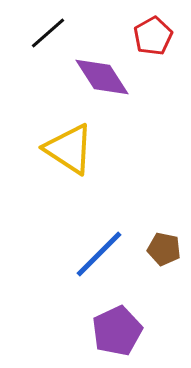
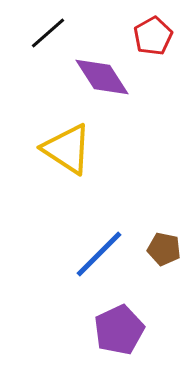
yellow triangle: moved 2 px left
purple pentagon: moved 2 px right, 1 px up
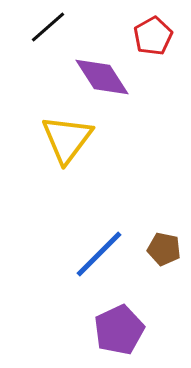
black line: moved 6 px up
yellow triangle: moved 10 px up; rotated 34 degrees clockwise
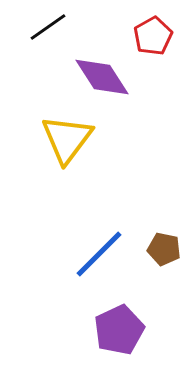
black line: rotated 6 degrees clockwise
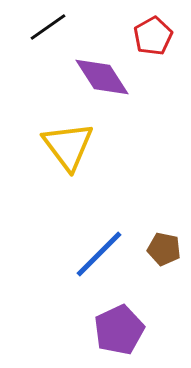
yellow triangle: moved 1 px right, 7 px down; rotated 14 degrees counterclockwise
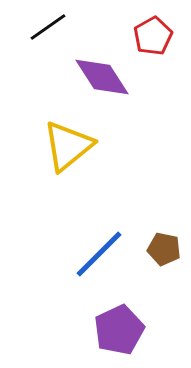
yellow triangle: rotated 28 degrees clockwise
